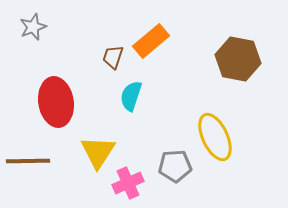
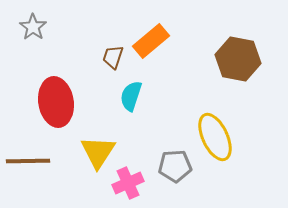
gray star: rotated 16 degrees counterclockwise
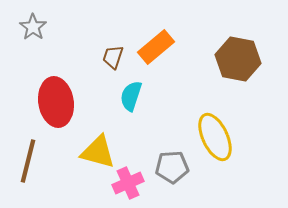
orange rectangle: moved 5 px right, 6 px down
yellow triangle: rotated 48 degrees counterclockwise
brown line: rotated 75 degrees counterclockwise
gray pentagon: moved 3 px left, 1 px down
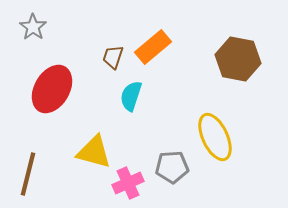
orange rectangle: moved 3 px left
red ellipse: moved 4 px left, 13 px up; rotated 39 degrees clockwise
yellow triangle: moved 4 px left
brown line: moved 13 px down
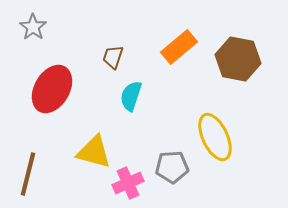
orange rectangle: moved 26 px right
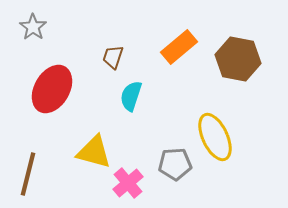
gray pentagon: moved 3 px right, 3 px up
pink cross: rotated 16 degrees counterclockwise
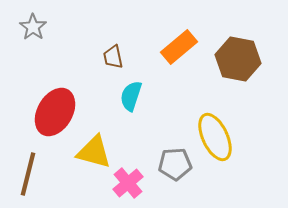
brown trapezoid: rotated 30 degrees counterclockwise
red ellipse: moved 3 px right, 23 px down
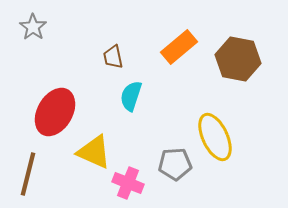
yellow triangle: rotated 9 degrees clockwise
pink cross: rotated 28 degrees counterclockwise
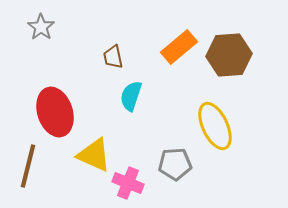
gray star: moved 8 px right
brown hexagon: moved 9 px left, 4 px up; rotated 15 degrees counterclockwise
red ellipse: rotated 48 degrees counterclockwise
yellow ellipse: moved 11 px up
yellow triangle: moved 3 px down
brown line: moved 8 px up
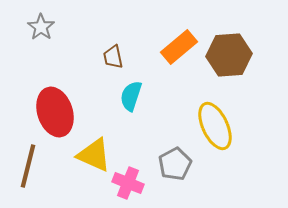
gray pentagon: rotated 24 degrees counterclockwise
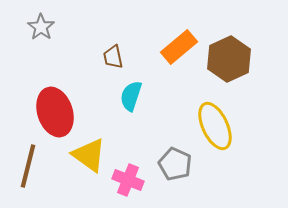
brown hexagon: moved 4 px down; rotated 21 degrees counterclockwise
yellow triangle: moved 5 px left; rotated 12 degrees clockwise
gray pentagon: rotated 20 degrees counterclockwise
pink cross: moved 3 px up
